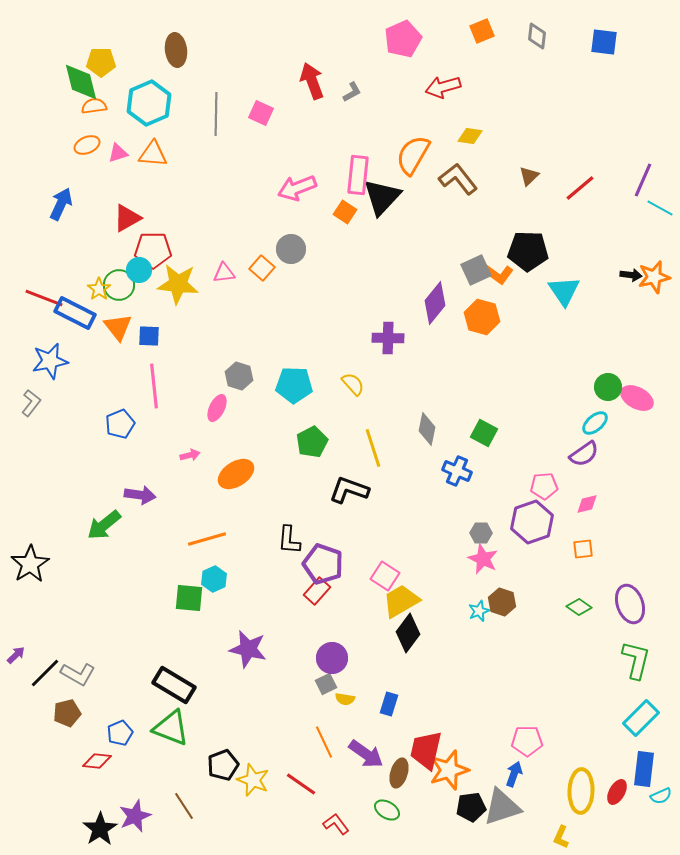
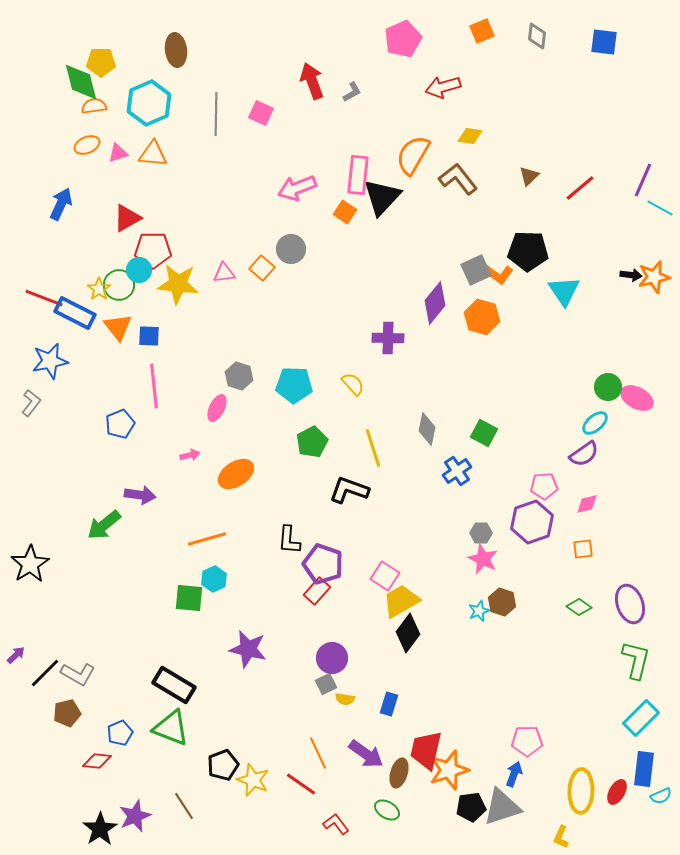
blue cross at (457, 471): rotated 32 degrees clockwise
orange line at (324, 742): moved 6 px left, 11 px down
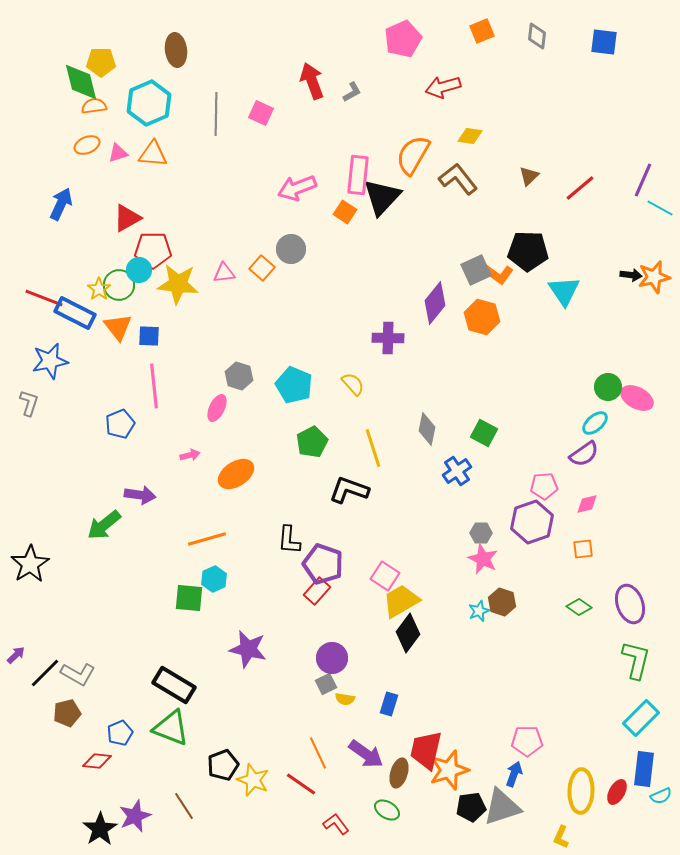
cyan pentagon at (294, 385): rotated 21 degrees clockwise
gray L-shape at (31, 403): moved 2 px left; rotated 20 degrees counterclockwise
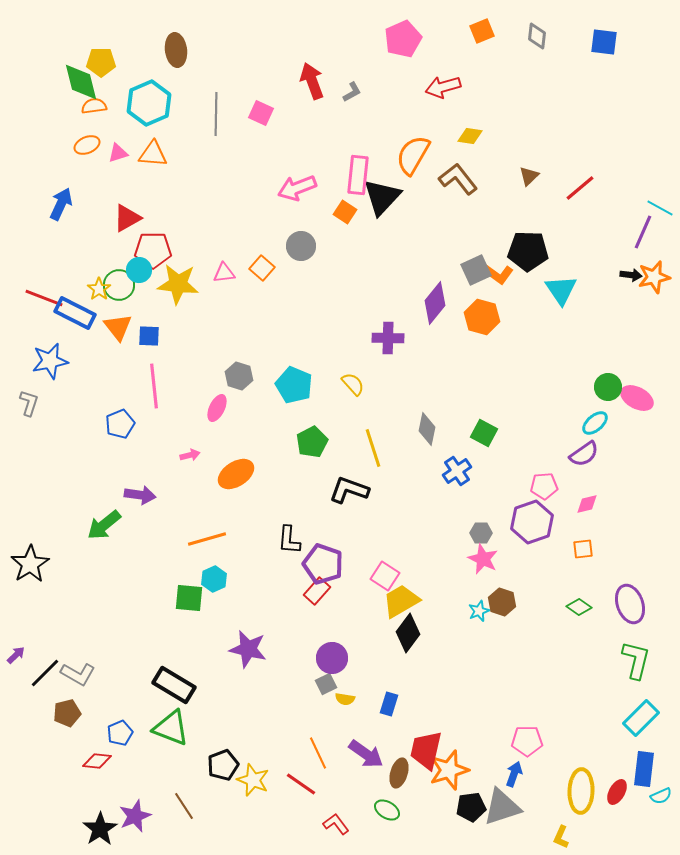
purple line at (643, 180): moved 52 px down
gray circle at (291, 249): moved 10 px right, 3 px up
cyan triangle at (564, 291): moved 3 px left, 1 px up
